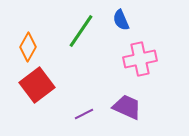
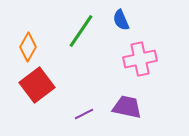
purple trapezoid: rotated 12 degrees counterclockwise
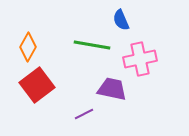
green line: moved 11 px right, 14 px down; rotated 66 degrees clockwise
purple trapezoid: moved 15 px left, 18 px up
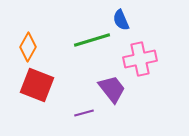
green line: moved 5 px up; rotated 27 degrees counterclockwise
red square: rotated 32 degrees counterclockwise
purple trapezoid: rotated 40 degrees clockwise
purple line: moved 1 px up; rotated 12 degrees clockwise
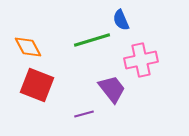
orange diamond: rotated 56 degrees counterclockwise
pink cross: moved 1 px right, 1 px down
purple line: moved 1 px down
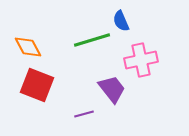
blue semicircle: moved 1 px down
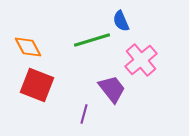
pink cross: rotated 28 degrees counterclockwise
purple line: rotated 60 degrees counterclockwise
